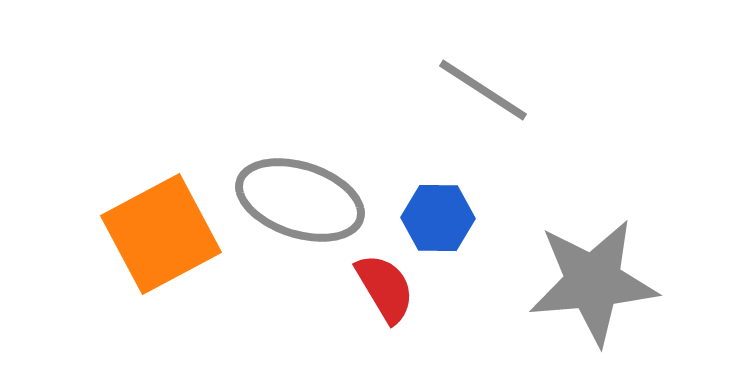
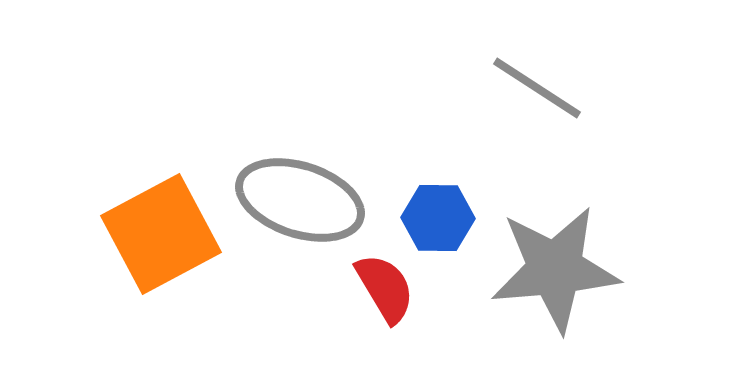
gray line: moved 54 px right, 2 px up
gray star: moved 38 px left, 13 px up
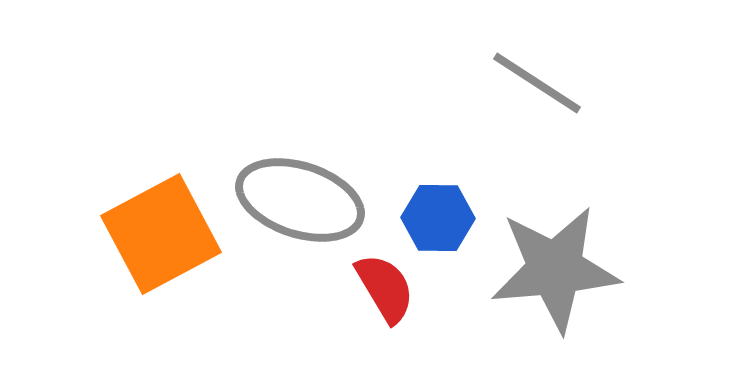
gray line: moved 5 px up
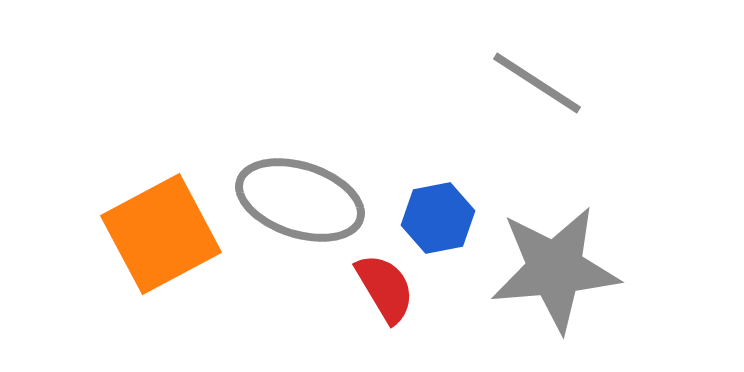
blue hexagon: rotated 12 degrees counterclockwise
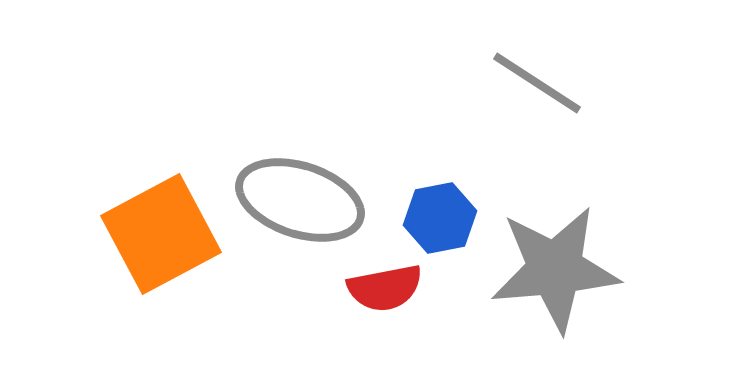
blue hexagon: moved 2 px right
red semicircle: rotated 110 degrees clockwise
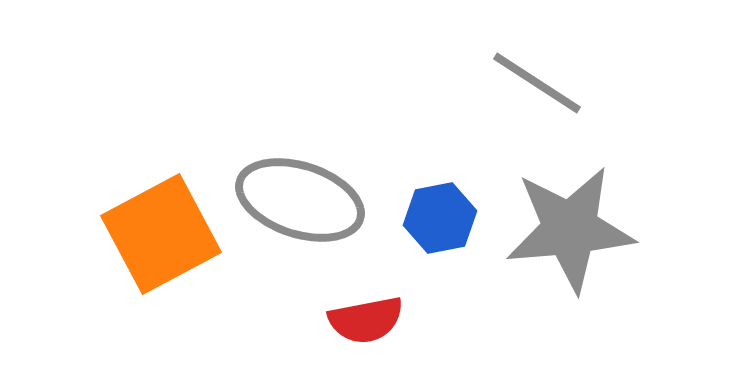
gray star: moved 15 px right, 40 px up
red semicircle: moved 19 px left, 32 px down
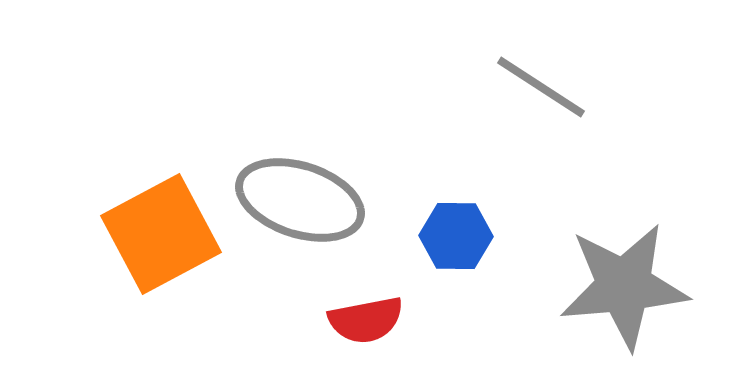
gray line: moved 4 px right, 4 px down
blue hexagon: moved 16 px right, 18 px down; rotated 12 degrees clockwise
gray star: moved 54 px right, 57 px down
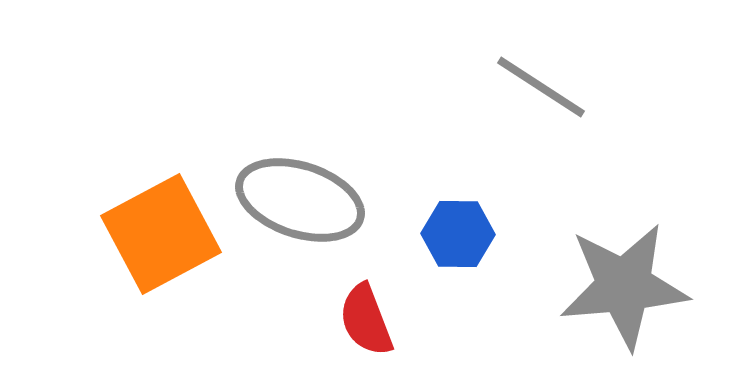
blue hexagon: moved 2 px right, 2 px up
red semicircle: rotated 80 degrees clockwise
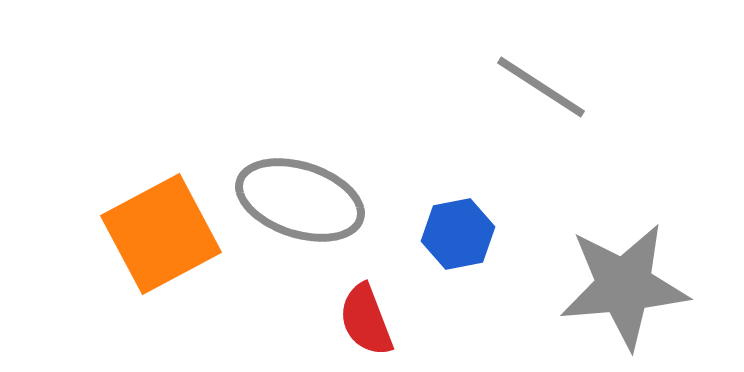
blue hexagon: rotated 12 degrees counterclockwise
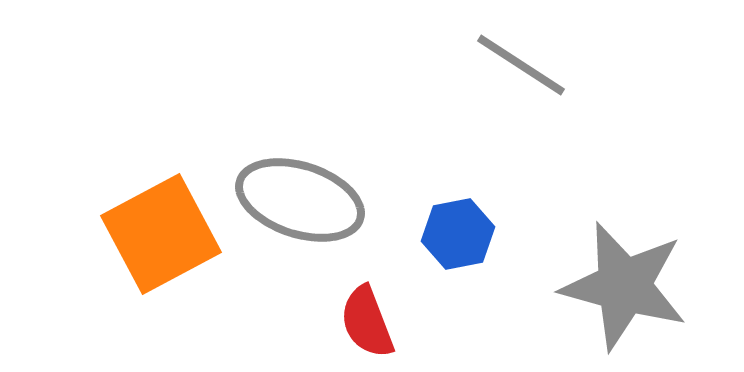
gray line: moved 20 px left, 22 px up
gray star: rotated 20 degrees clockwise
red semicircle: moved 1 px right, 2 px down
